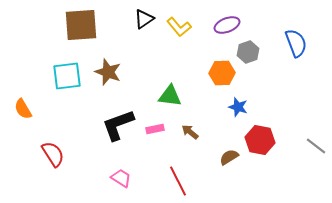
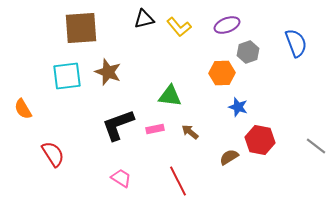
black triangle: rotated 20 degrees clockwise
brown square: moved 3 px down
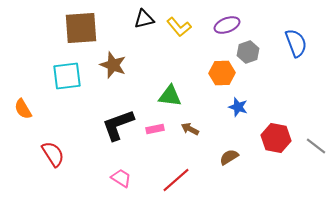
brown star: moved 5 px right, 7 px up
brown arrow: moved 3 px up; rotated 12 degrees counterclockwise
red hexagon: moved 16 px right, 2 px up
red line: moved 2 px left, 1 px up; rotated 76 degrees clockwise
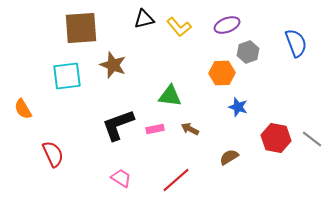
gray line: moved 4 px left, 7 px up
red semicircle: rotated 8 degrees clockwise
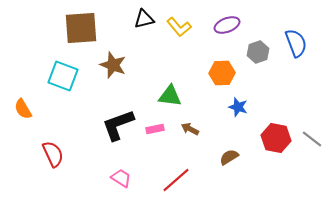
gray hexagon: moved 10 px right
cyan square: moved 4 px left; rotated 28 degrees clockwise
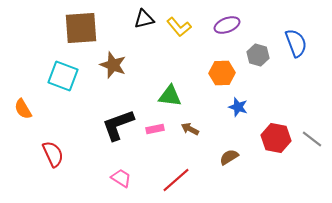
gray hexagon: moved 3 px down; rotated 25 degrees counterclockwise
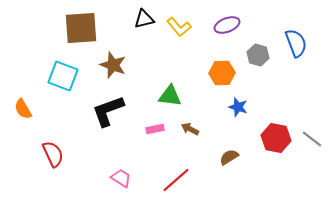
black L-shape: moved 10 px left, 14 px up
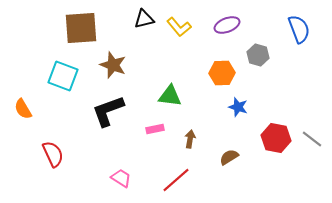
blue semicircle: moved 3 px right, 14 px up
brown arrow: moved 10 px down; rotated 72 degrees clockwise
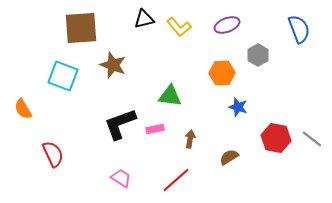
gray hexagon: rotated 15 degrees clockwise
black L-shape: moved 12 px right, 13 px down
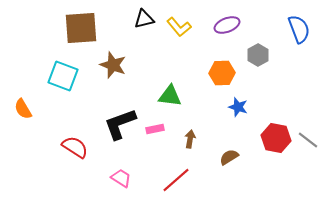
gray line: moved 4 px left, 1 px down
red semicircle: moved 22 px right, 7 px up; rotated 32 degrees counterclockwise
